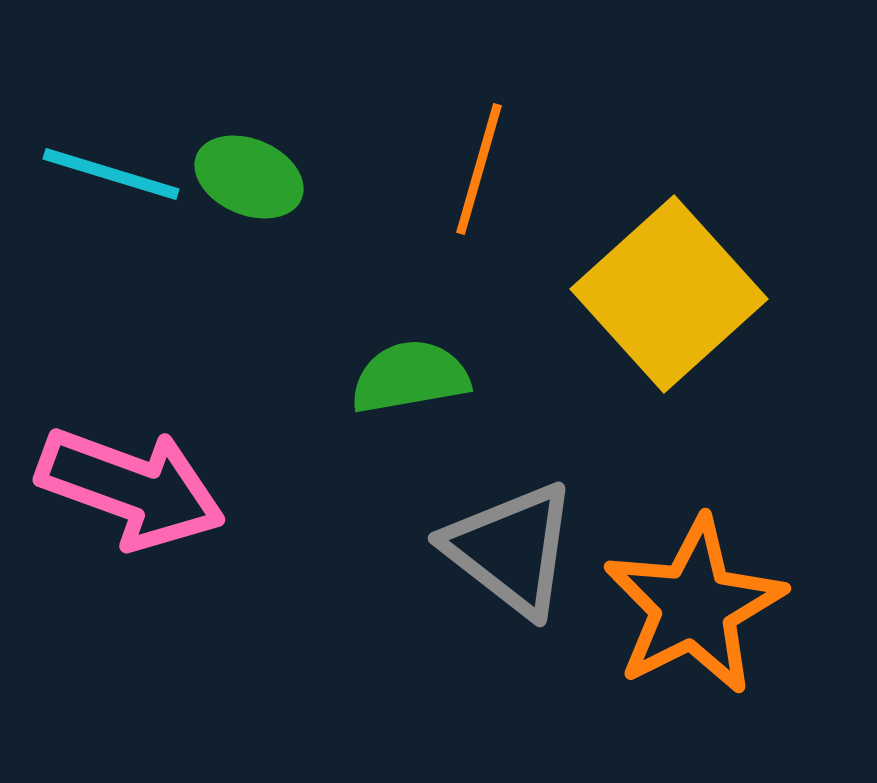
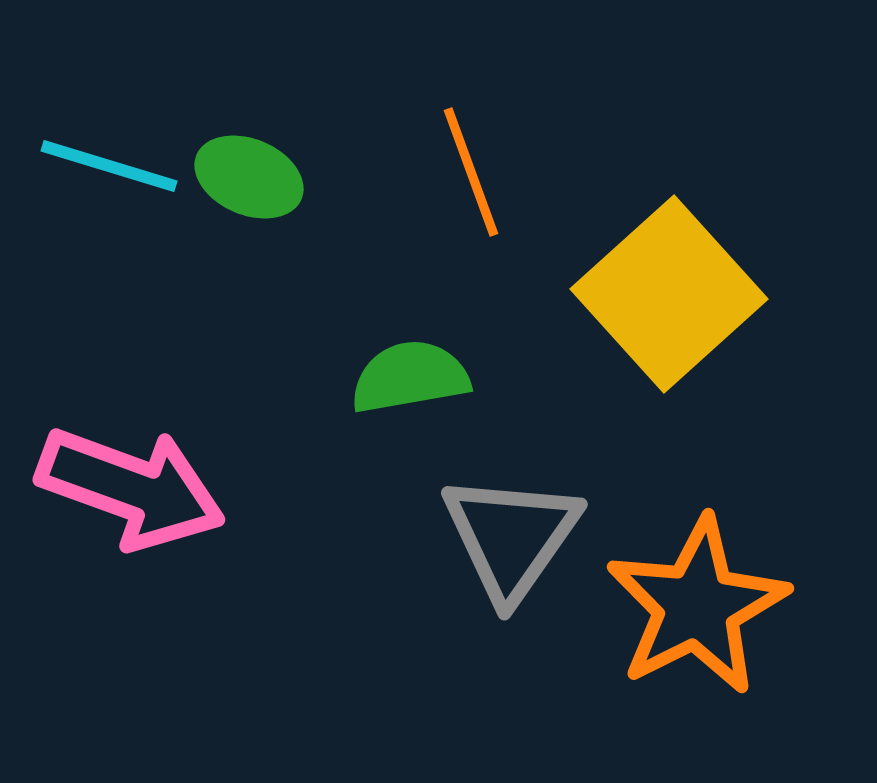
orange line: moved 8 px left, 3 px down; rotated 36 degrees counterclockwise
cyan line: moved 2 px left, 8 px up
gray triangle: moved 12 px up; rotated 27 degrees clockwise
orange star: moved 3 px right
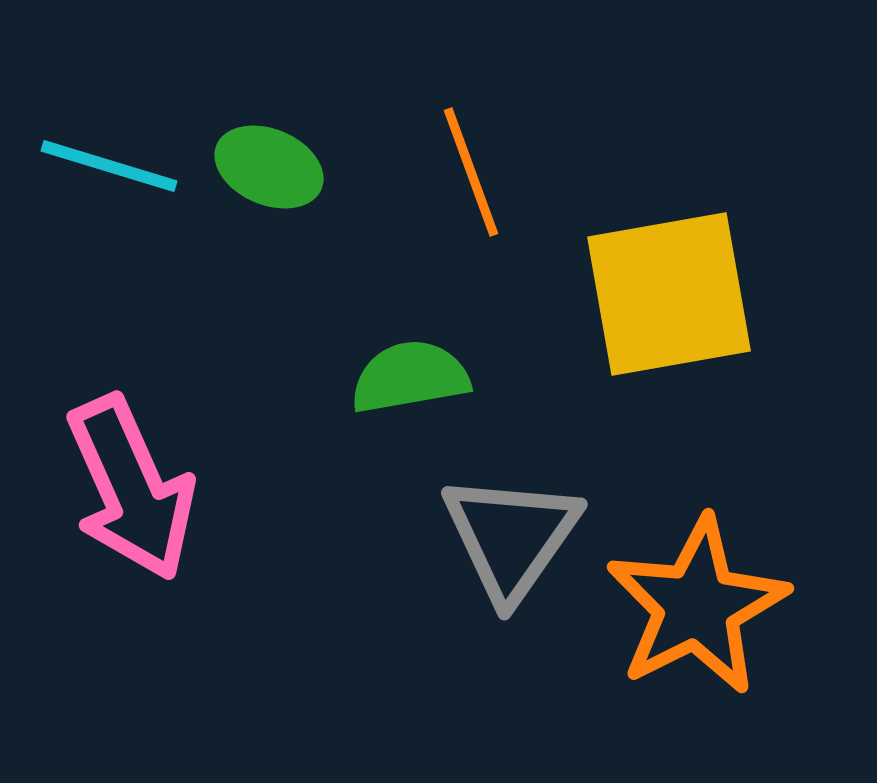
green ellipse: moved 20 px right, 10 px up
yellow square: rotated 32 degrees clockwise
pink arrow: rotated 46 degrees clockwise
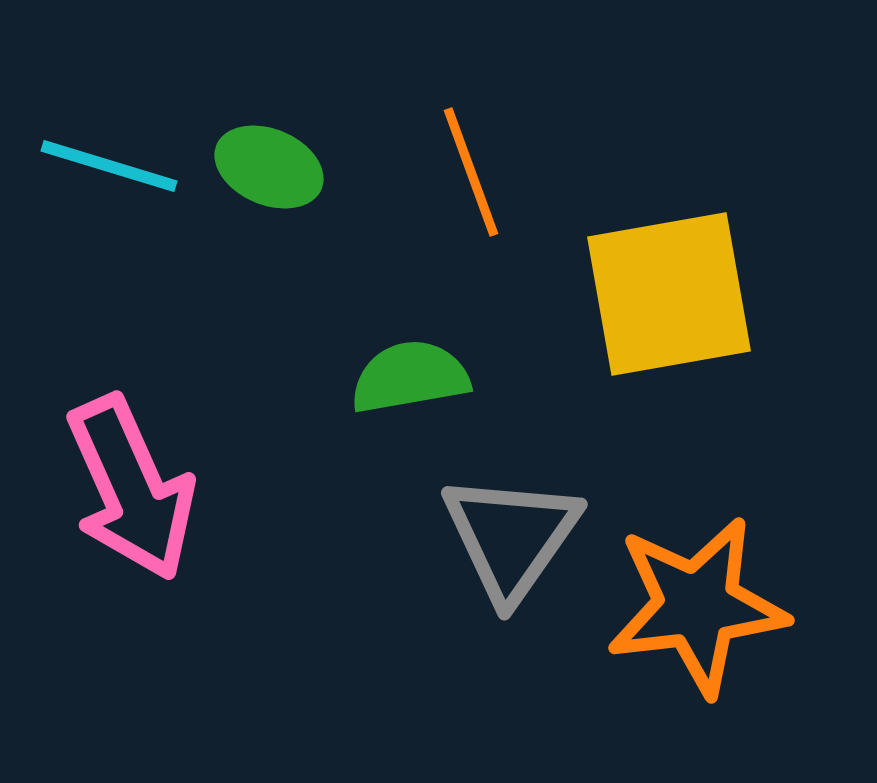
orange star: rotated 20 degrees clockwise
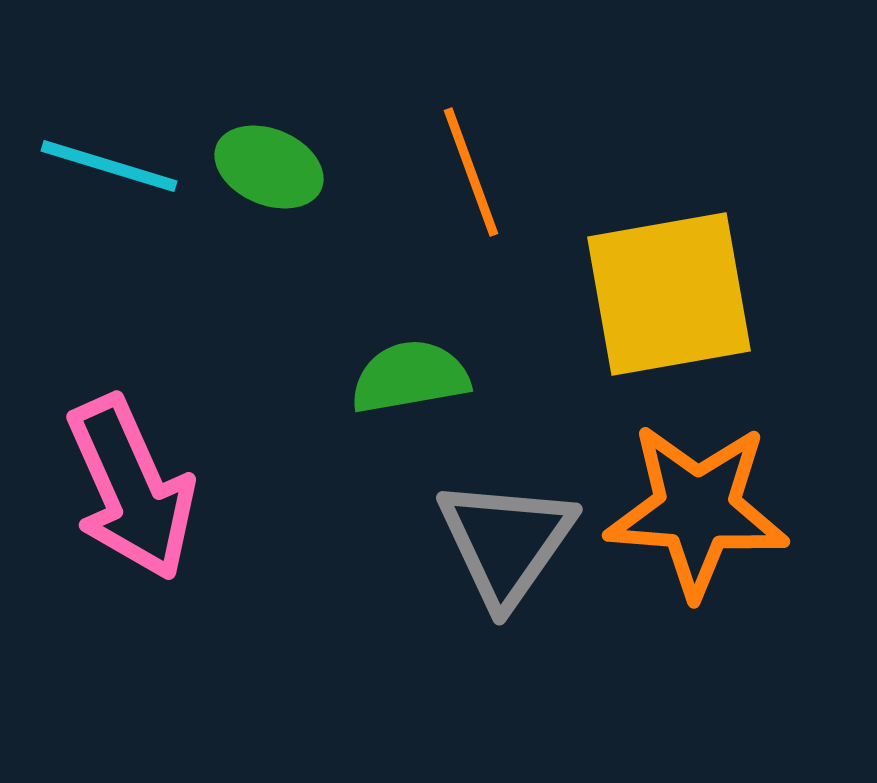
gray triangle: moved 5 px left, 5 px down
orange star: moved 96 px up; rotated 11 degrees clockwise
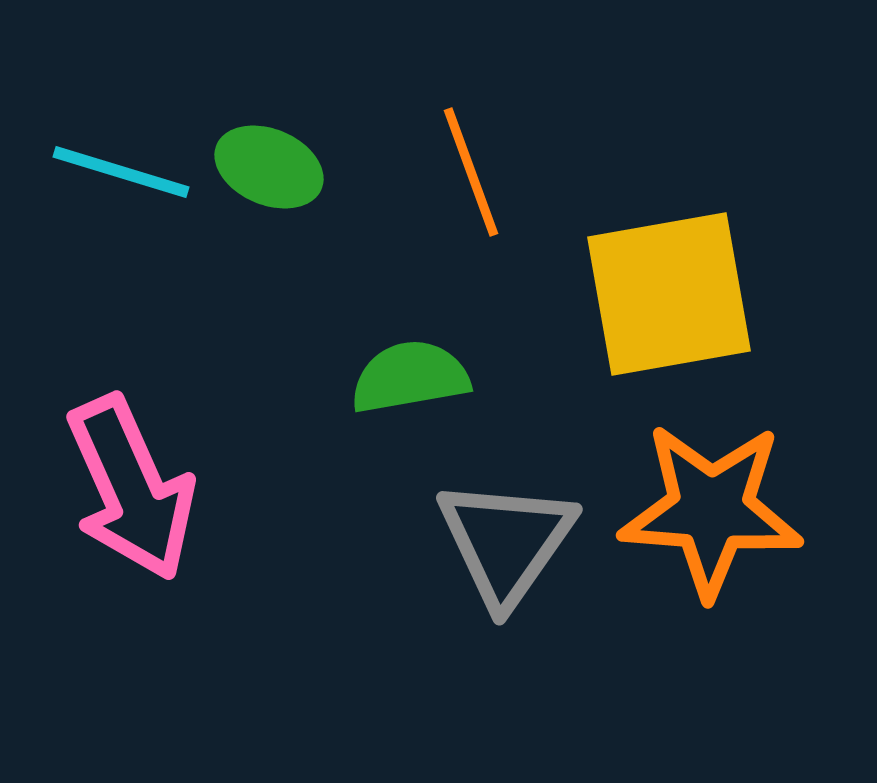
cyan line: moved 12 px right, 6 px down
orange star: moved 14 px right
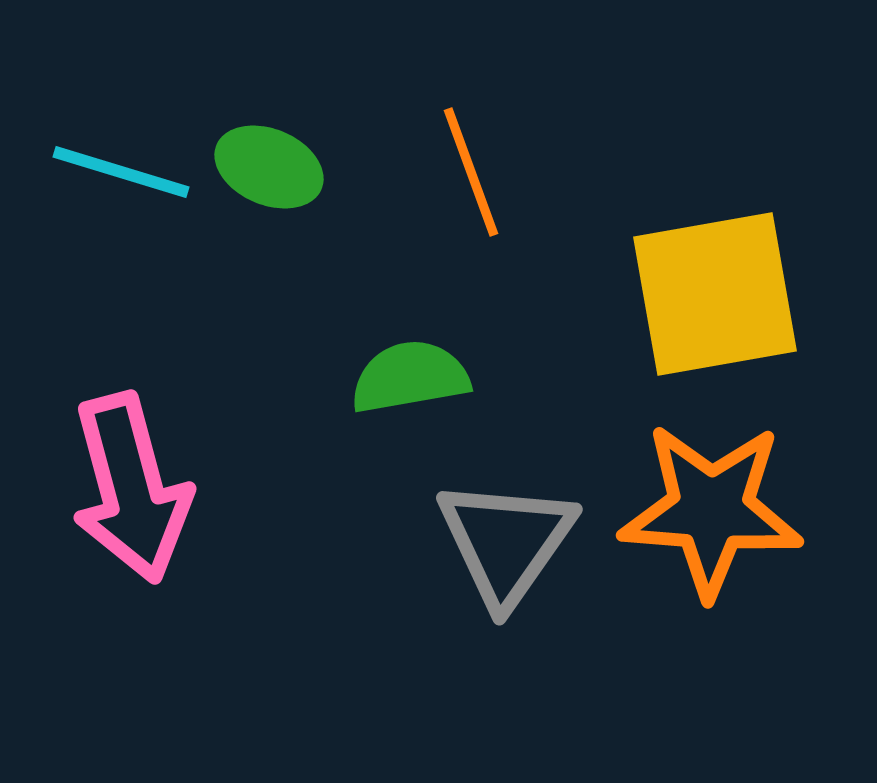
yellow square: moved 46 px right
pink arrow: rotated 9 degrees clockwise
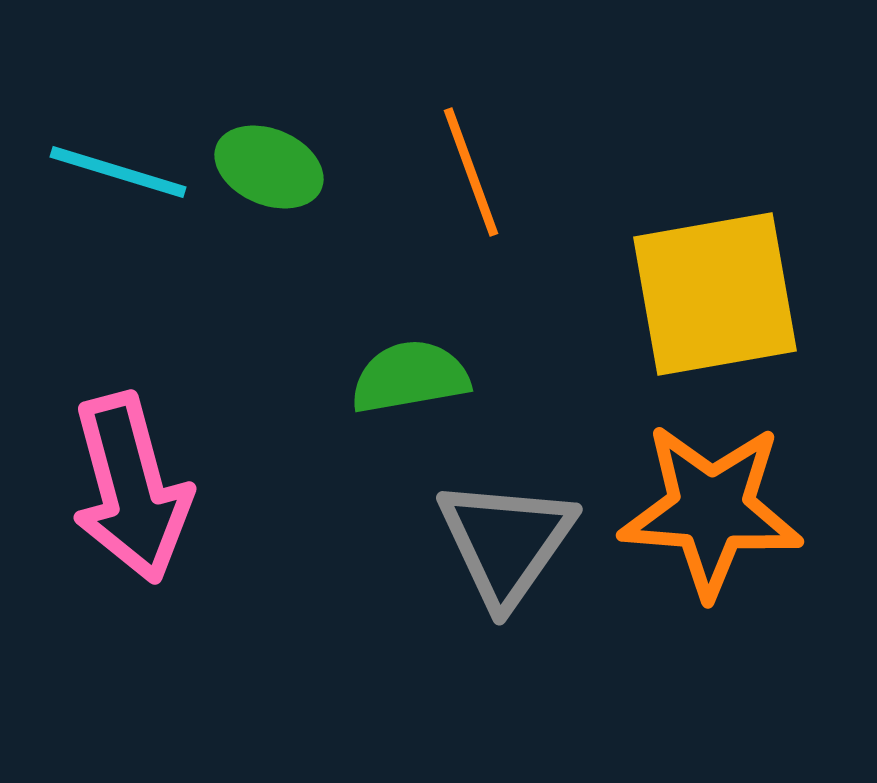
cyan line: moved 3 px left
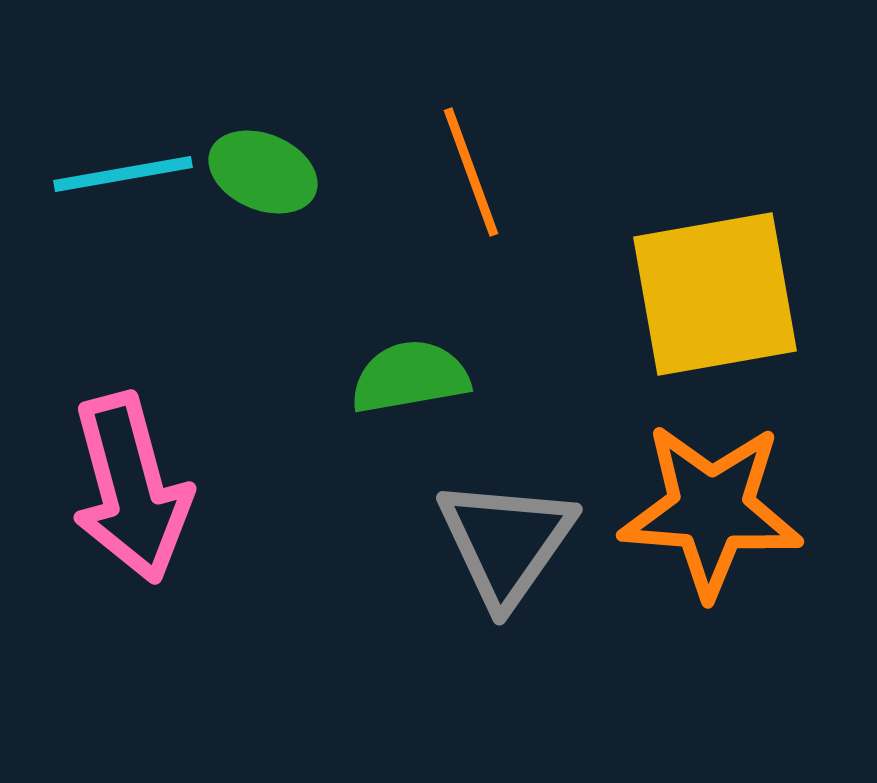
green ellipse: moved 6 px left, 5 px down
cyan line: moved 5 px right, 2 px down; rotated 27 degrees counterclockwise
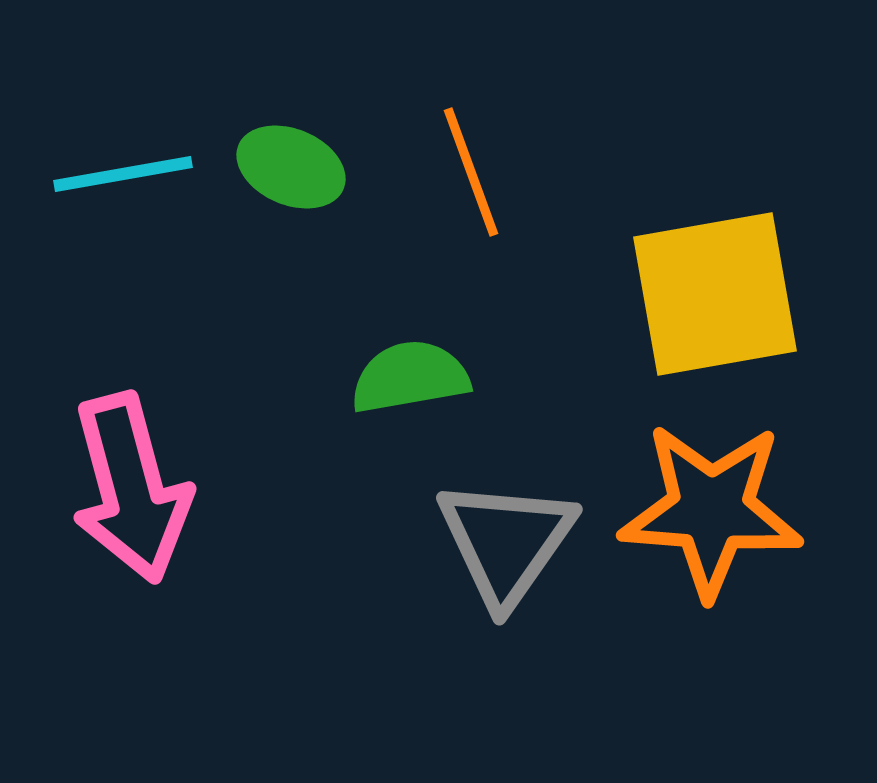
green ellipse: moved 28 px right, 5 px up
